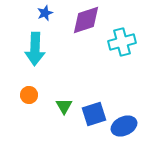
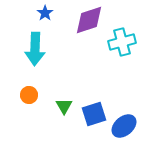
blue star: rotated 14 degrees counterclockwise
purple diamond: moved 3 px right
blue ellipse: rotated 15 degrees counterclockwise
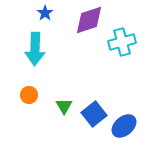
blue square: rotated 20 degrees counterclockwise
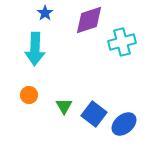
blue square: rotated 15 degrees counterclockwise
blue ellipse: moved 2 px up
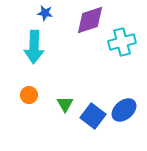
blue star: rotated 28 degrees counterclockwise
purple diamond: moved 1 px right
cyan arrow: moved 1 px left, 2 px up
green triangle: moved 1 px right, 2 px up
blue square: moved 1 px left, 2 px down
blue ellipse: moved 14 px up
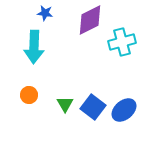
purple diamond: rotated 8 degrees counterclockwise
blue square: moved 9 px up
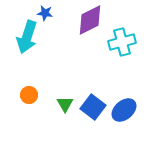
cyan arrow: moved 7 px left, 10 px up; rotated 16 degrees clockwise
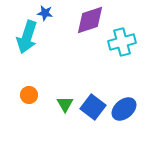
purple diamond: rotated 8 degrees clockwise
blue ellipse: moved 1 px up
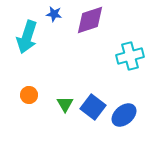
blue star: moved 9 px right, 1 px down
cyan cross: moved 8 px right, 14 px down
blue ellipse: moved 6 px down
